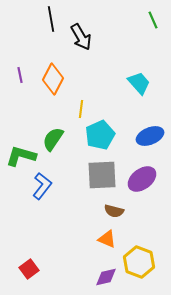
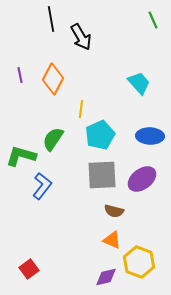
blue ellipse: rotated 24 degrees clockwise
orange triangle: moved 5 px right, 1 px down
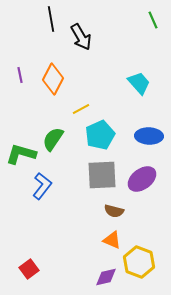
yellow line: rotated 54 degrees clockwise
blue ellipse: moved 1 px left
green L-shape: moved 2 px up
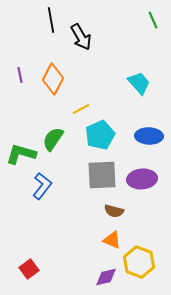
black line: moved 1 px down
purple ellipse: rotated 32 degrees clockwise
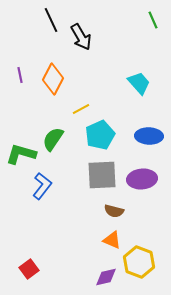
black line: rotated 15 degrees counterclockwise
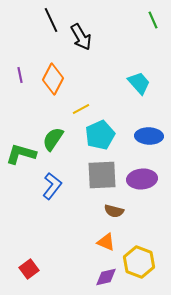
blue L-shape: moved 10 px right
orange triangle: moved 6 px left, 2 px down
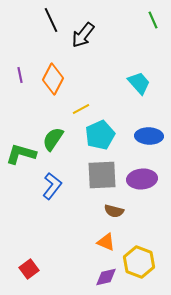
black arrow: moved 2 px right, 2 px up; rotated 68 degrees clockwise
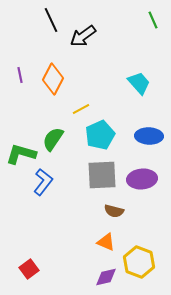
black arrow: moved 1 px down; rotated 16 degrees clockwise
blue L-shape: moved 9 px left, 4 px up
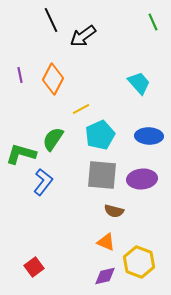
green line: moved 2 px down
gray square: rotated 8 degrees clockwise
red square: moved 5 px right, 2 px up
purple diamond: moved 1 px left, 1 px up
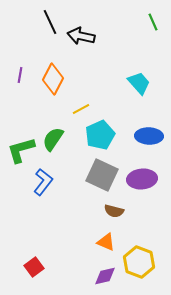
black line: moved 1 px left, 2 px down
black arrow: moved 2 px left; rotated 48 degrees clockwise
purple line: rotated 21 degrees clockwise
green L-shape: moved 4 px up; rotated 32 degrees counterclockwise
gray square: rotated 20 degrees clockwise
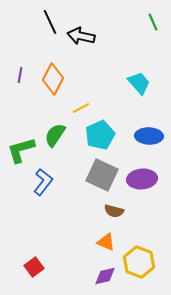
yellow line: moved 1 px up
green semicircle: moved 2 px right, 4 px up
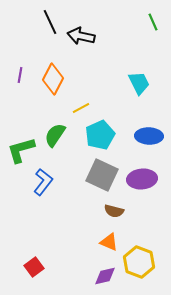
cyan trapezoid: rotated 15 degrees clockwise
orange triangle: moved 3 px right
